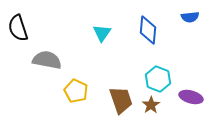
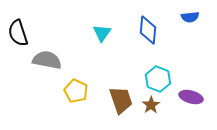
black semicircle: moved 5 px down
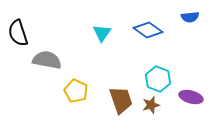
blue diamond: rotated 60 degrees counterclockwise
brown star: rotated 18 degrees clockwise
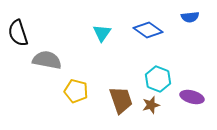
yellow pentagon: rotated 10 degrees counterclockwise
purple ellipse: moved 1 px right
